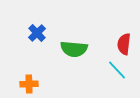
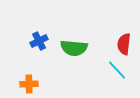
blue cross: moved 2 px right, 8 px down; rotated 18 degrees clockwise
green semicircle: moved 1 px up
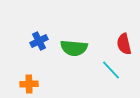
red semicircle: rotated 20 degrees counterclockwise
cyan line: moved 6 px left
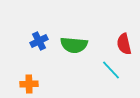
green semicircle: moved 3 px up
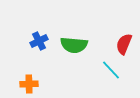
red semicircle: rotated 35 degrees clockwise
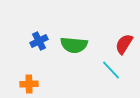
red semicircle: rotated 10 degrees clockwise
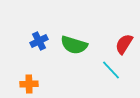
green semicircle: rotated 12 degrees clockwise
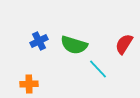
cyan line: moved 13 px left, 1 px up
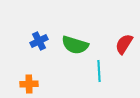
green semicircle: moved 1 px right
cyan line: moved 1 px right, 2 px down; rotated 40 degrees clockwise
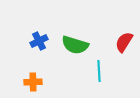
red semicircle: moved 2 px up
orange cross: moved 4 px right, 2 px up
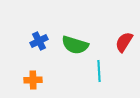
orange cross: moved 2 px up
